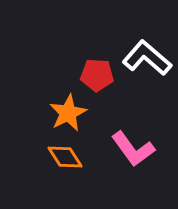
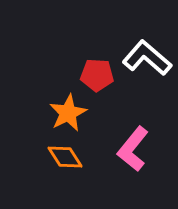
pink L-shape: rotated 75 degrees clockwise
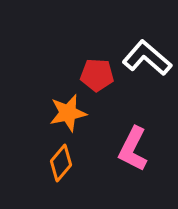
orange star: rotated 15 degrees clockwise
pink L-shape: rotated 12 degrees counterclockwise
orange diamond: moved 4 px left, 6 px down; rotated 72 degrees clockwise
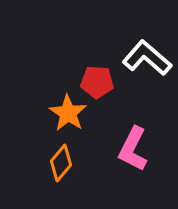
red pentagon: moved 7 px down
orange star: rotated 27 degrees counterclockwise
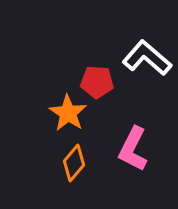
orange diamond: moved 13 px right
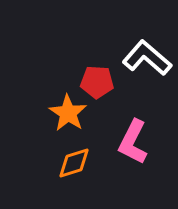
pink L-shape: moved 7 px up
orange diamond: rotated 33 degrees clockwise
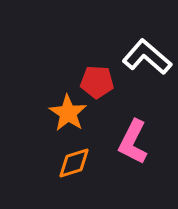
white L-shape: moved 1 px up
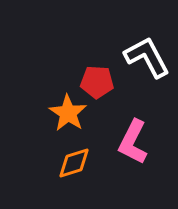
white L-shape: rotated 21 degrees clockwise
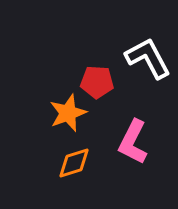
white L-shape: moved 1 px right, 1 px down
orange star: rotated 18 degrees clockwise
